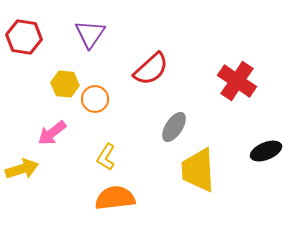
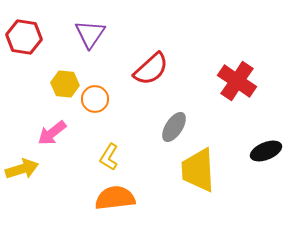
yellow L-shape: moved 3 px right
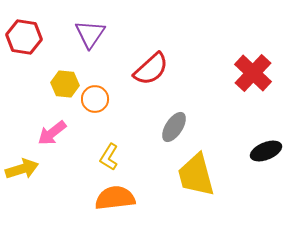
red cross: moved 16 px right, 8 px up; rotated 9 degrees clockwise
yellow trapezoid: moved 2 px left, 5 px down; rotated 12 degrees counterclockwise
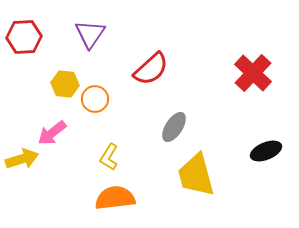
red hexagon: rotated 12 degrees counterclockwise
yellow arrow: moved 10 px up
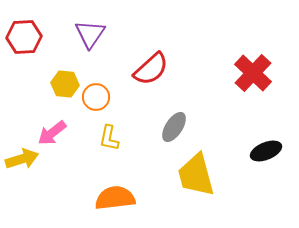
orange circle: moved 1 px right, 2 px up
yellow L-shape: moved 19 px up; rotated 20 degrees counterclockwise
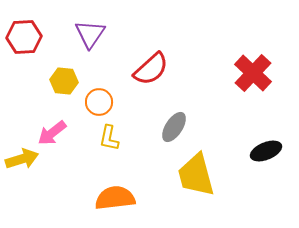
yellow hexagon: moved 1 px left, 3 px up
orange circle: moved 3 px right, 5 px down
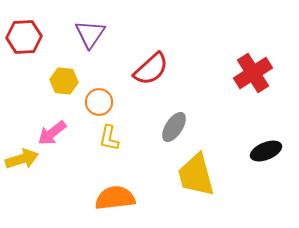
red cross: rotated 15 degrees clockwise
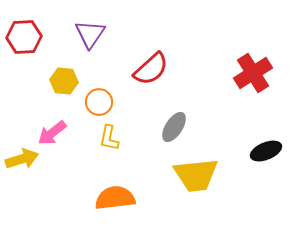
yellow trapezoid: rotated 81 degrees counterclockwise
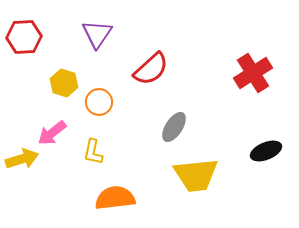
purple triangle: moved 7 px right
yellow hexagon: moved 2 px down; rotated 12 degrees clockwise
yellow L-shape: moved 16 px left, 14 px down
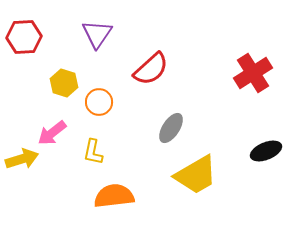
gray ellipse: moved 3 px left, 1 px down
yellow trapezoid: rotated 24 degrees counterclockwise
orange semicircle: moved 1 px left, 2 px up
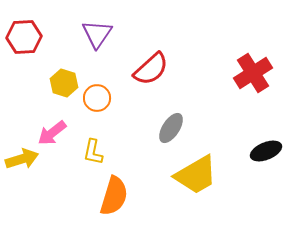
orange circle: moved 2 px left, 4 px up
orange semicircle: rotated 114 degrees clockwise
